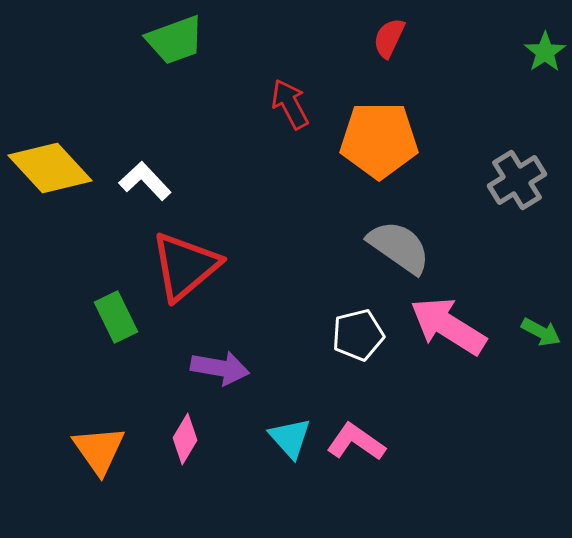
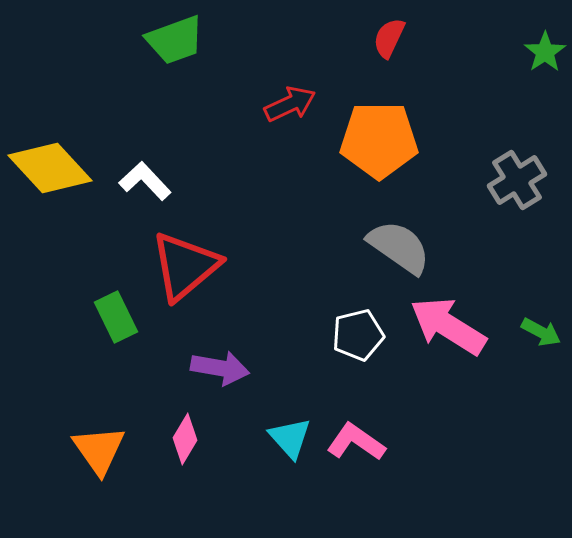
red arrow: rotated 93 degrees clockwise
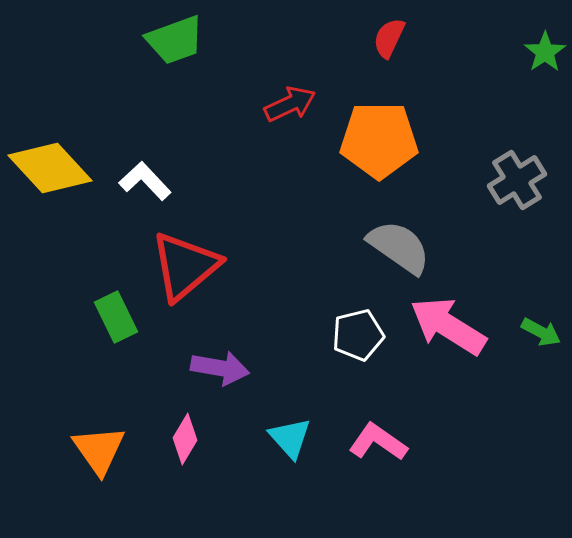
pink L-shape: moved 22 px right
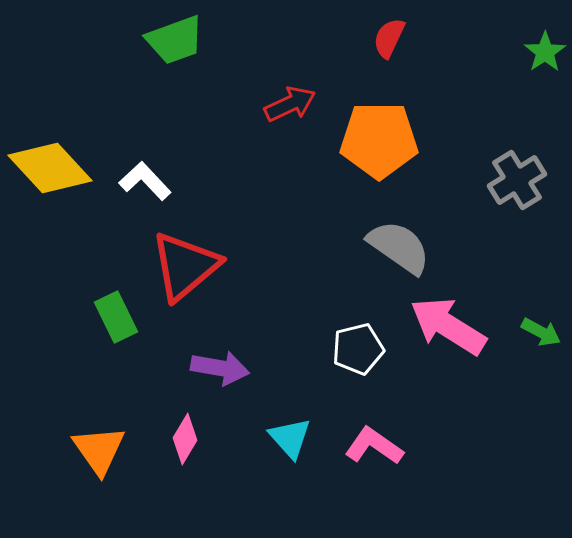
white pentagon: moved 14 px down
pink L-shape: moved 4 px left, 4 px down
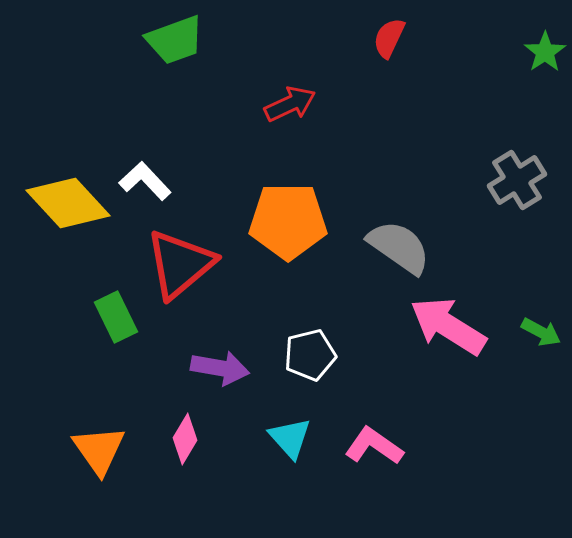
orange pentagon: moved 91 px left, 81 px down
yellow diamond: moved 18 px right, 35 px down
red triangle: moved 5 px left, 2 px up
white pentagon: moved 48 px left, 6 px down
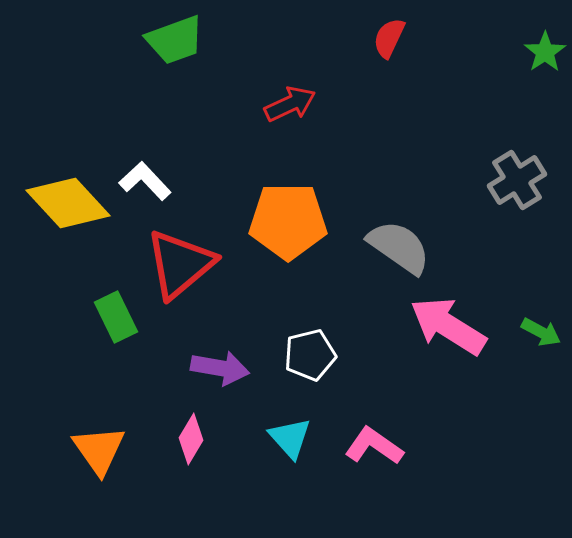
pink diamond: moved 6 px right
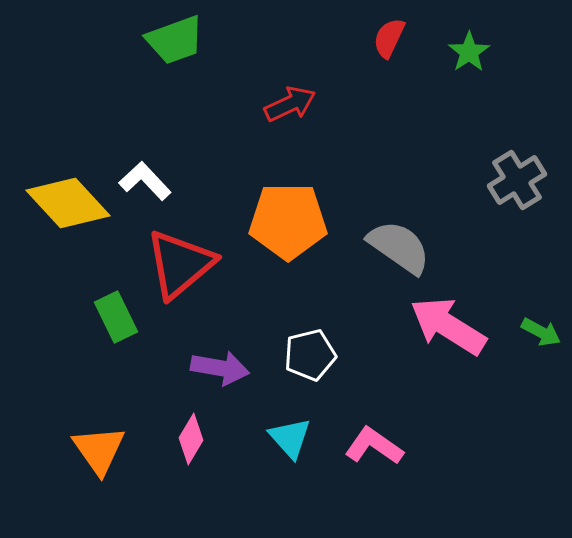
green star: moved 76 px left
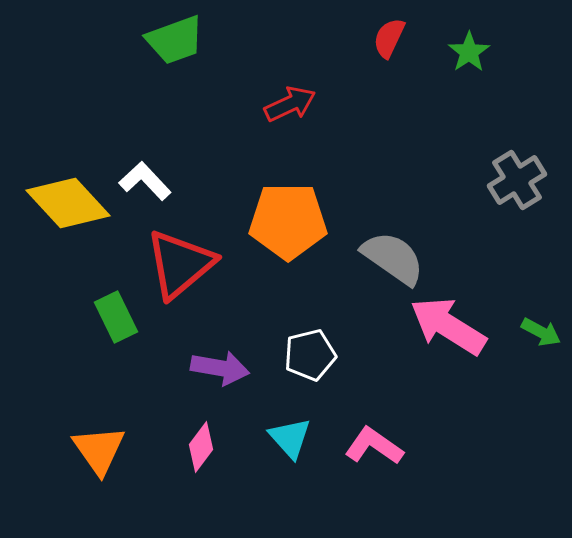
gray semicircle: moved 6 px left, 11 px down
pink diamond: moved 10 px right, 8 px down; rotated 6 degrees clockwise
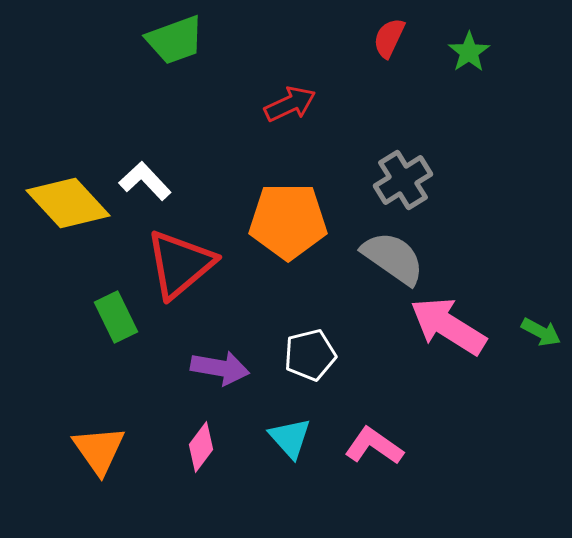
gray cross: moved 114 px left
